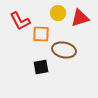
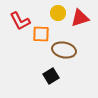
black square: moved 10 px right, 9 px down; rotated 21 degrees counterclockwise
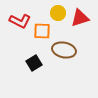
red L-shape: rotated 35 degrees counterclockwise
orange square: moved 1 px right, 3 px up
black square: moved 17 px left, 13 px up
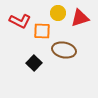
black square: rotated 14 degrees counterclockwise
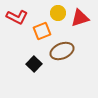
red L-shape: moved 3 px left, 4 px up
orange square: rotated 24 degrees counterclockwise
brown ellipse: moved 2 px left, 1 px down; rotated 35 degrees counterclockwise
black square: moved 1 px down
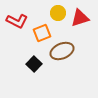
red L-shape: moved 4 px down
orange square: moved 2 px down
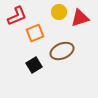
yellow circle: moved 1 px right, 1 px up
red L-shape: moved 5 px up; rotated 50 degrees counterclockwise
orange square: moved 7 px left
black square: moved 1 px down; rotated 14 degrees clockwise
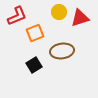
brown ellipse: rotated 15 degrees clockwise
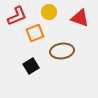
yellow circle: moved 10 px left
red triangle: rotated 36 degrees clockwise
black square: moved 3 px left, 1 px down
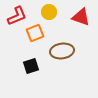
red triangle: moved 1 px right, 1 px up
black square: rotated 14 degrees clockwise
